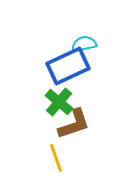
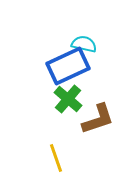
cyan semicircle: rotated 25 degrees clockwise
green cross: moved 9 px right, 3 px up
brown L-shape: moved 24 px right, 5 px up
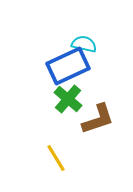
yellow line: rotated 12 degrees counterclockwise
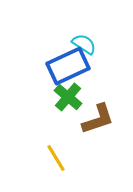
cyan semicircle: rotated 20 degrees clockwise
green cross: moved 2 px up
